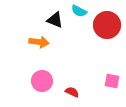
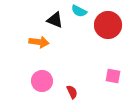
red circle: moved 1 px right
pink square: moved 1 px right, 5 px up
red semicircle: rotated 40 degrees clockwise
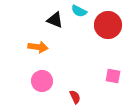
orange arrow: moved 1 px left, 5 px down
red semicircle: moved 3 px right, 5 px down
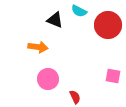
pink circle: moved 6 px right, 2 px up
